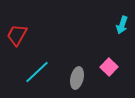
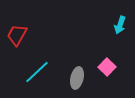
cyan arrow: moved 2 px left
pink square: moved 2 px left
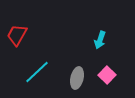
cyan arrow: moved 20 px left, 15 px down
pink square: moved 8 px down
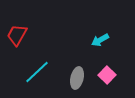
cyan arrow: rotated 42 degrees clockwise
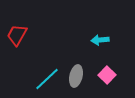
cyan arrow: rotated 24 degrees clockwise
cyan line: moved 10 px right, 7 px down
gray ellipse: moved 1 px left, 2 px up
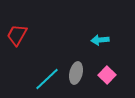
gray ellipse: moved 3 px up
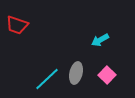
red trapezoid: moved 10 px up; rotated 100 degrees counterclockwise
cyan arrow: rotated 24 degrees counterclockwise
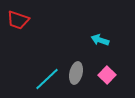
red trapezoid: moved 1 px right, 5 px up
cyan arrow: rotated 48 degrees clockwise
